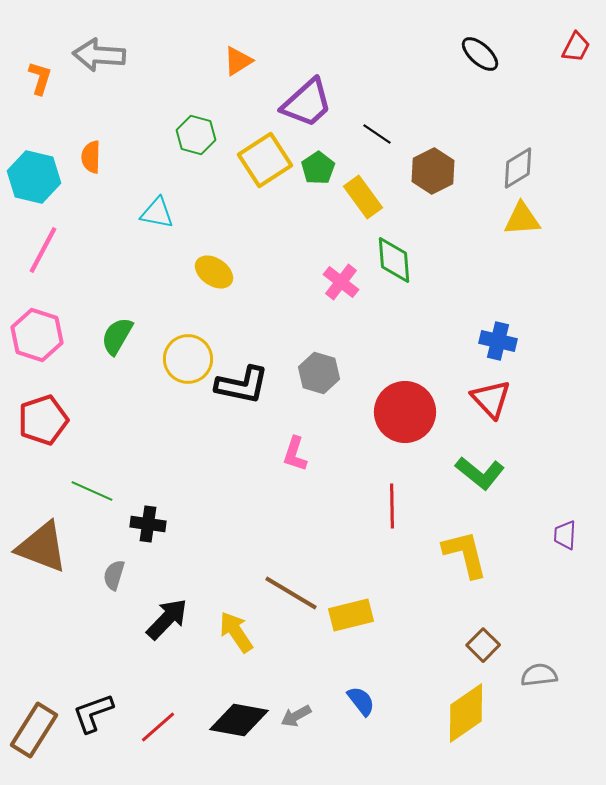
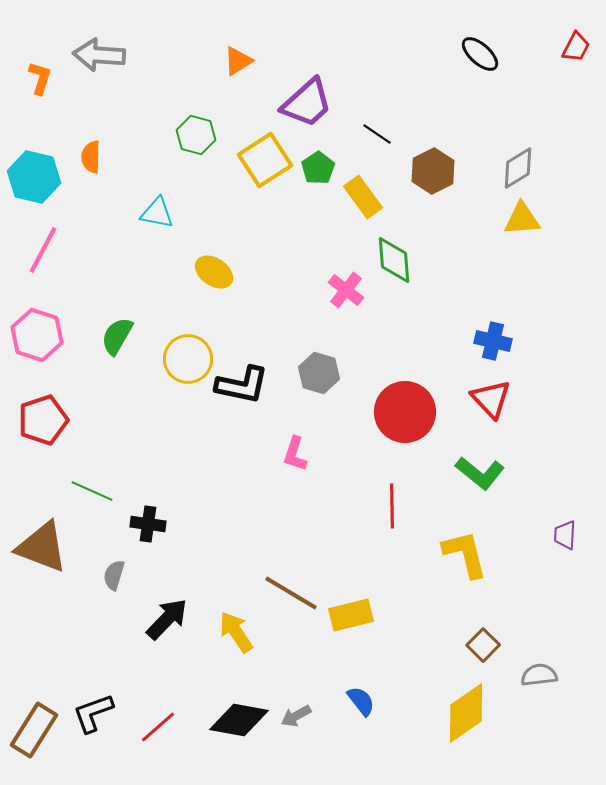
pink cross at (341, 282): moved 5 px right, 8 px down
blue cross at (498, 341): moved 5 px left
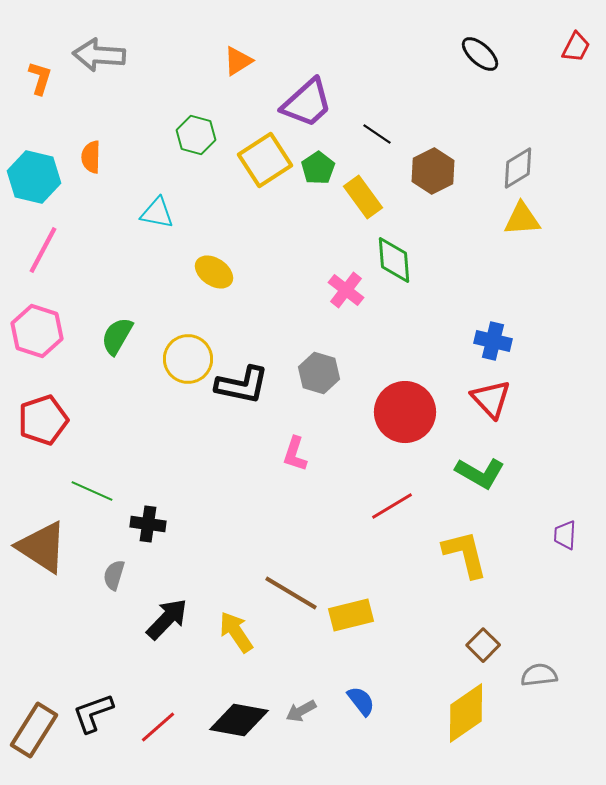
pink hexagon at (37, 335): moved 4 px up
green L-shape at (480, 473): rotated 9 degrees counterclockwise
red line at (392, 506): rotated 60 degrees clockwise
brown triangle at (42, 547): rotated 12 degrees clockwise
gray arrow at (296, 716): moved 5 px right, 5 px up
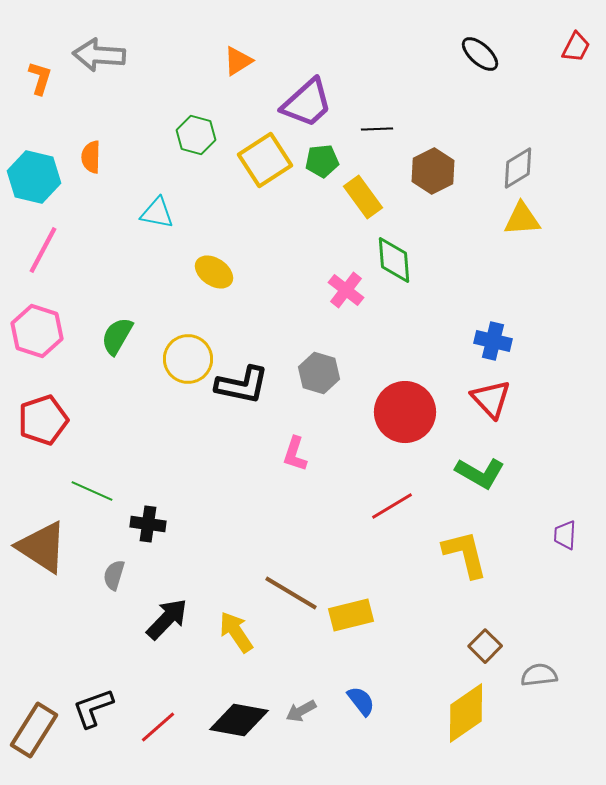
black line at (377, 134): moved 5 px up; rotated 36 degrees counterclockwise
green pentagon at (318, 168): moved 4 px right, 7 px up; rotated 28 degrees clockwise
brown square at (483, 645): moved 2 px right, 1 px down
black L-shape at (93, 713): moved 5 px up
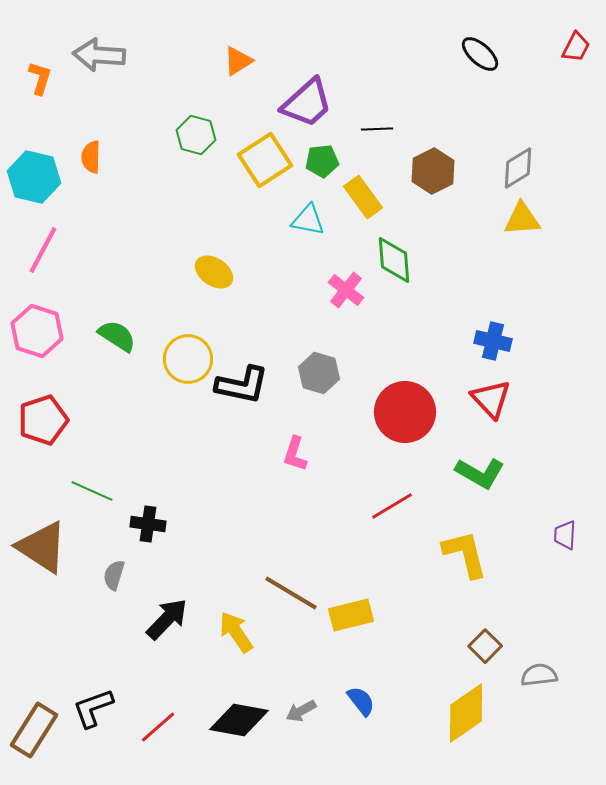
cyan triangle at (157, 213): moved 151 px right, 7 px down
green semicircle at (117, 336): rotated 93 degrees clockwise
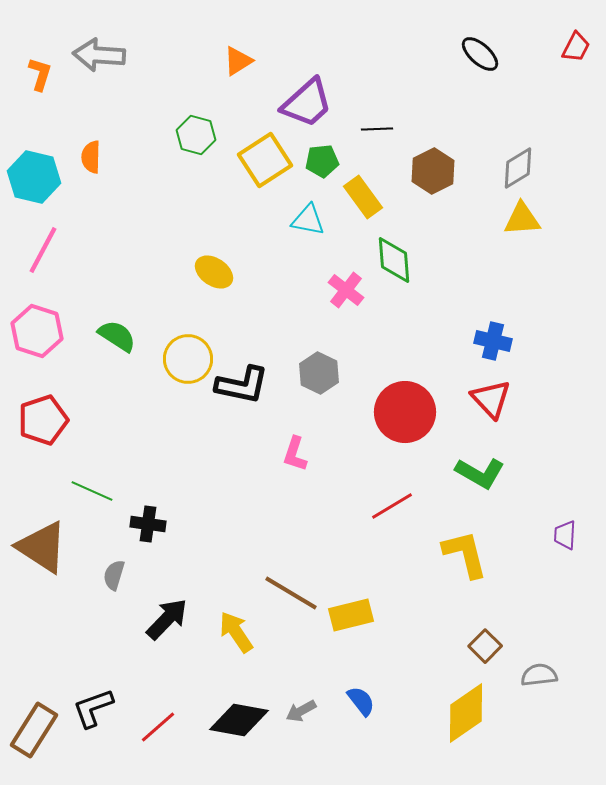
orange L-shape at (40, 78): moved 4 px up
gray hexagon at (319, 373): rotated 9 degrees clockwise
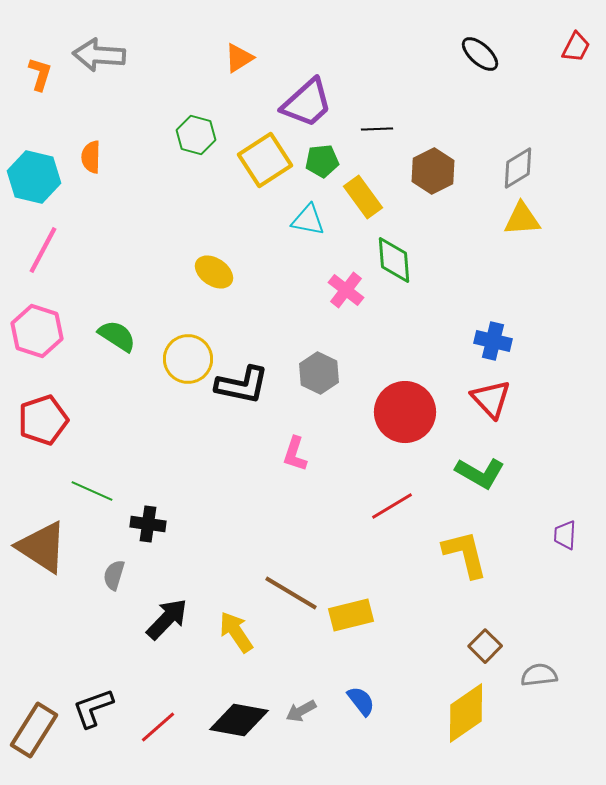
orange triangle at (238, 61): moved 1 px right, 3 px up
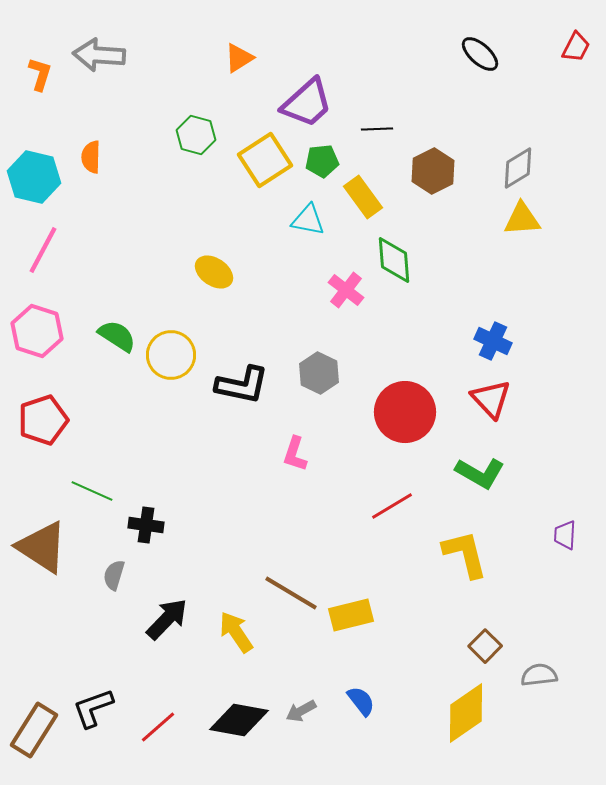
blue cross at (493, 341): rotated 12 degrees clockwise
yellow circle at (188, 359): moved 17 px left, 4 px up
black cross at (148, 524): moved 2 px left, 1 px down
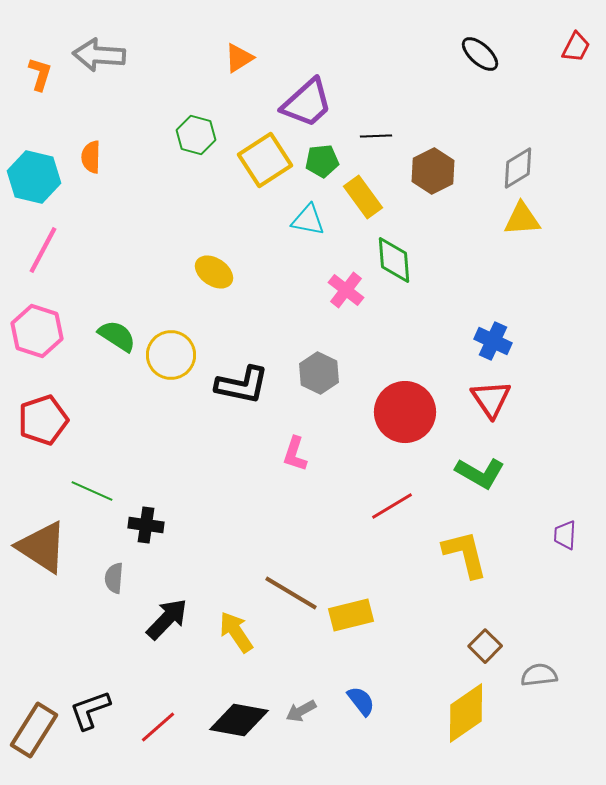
black line at (377, 129): moved 1 px left, 7 px down
red triangle at (491, 399): rotated 9 degrees clockwise
gray semicircle at (114, 575): moved 3 px down; rotated 12 degrees counterclockwise
black L-shape at (93, 708): moved 3 px left, 2 px down
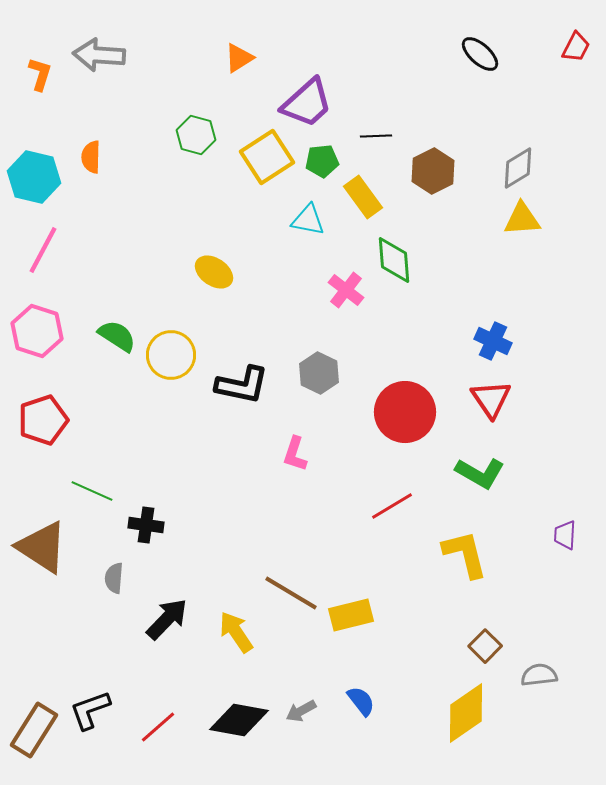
yellow square at (265, 160): moved 2 px right, 3 px up
